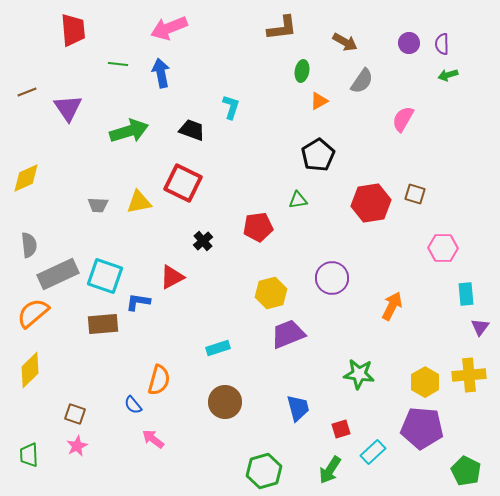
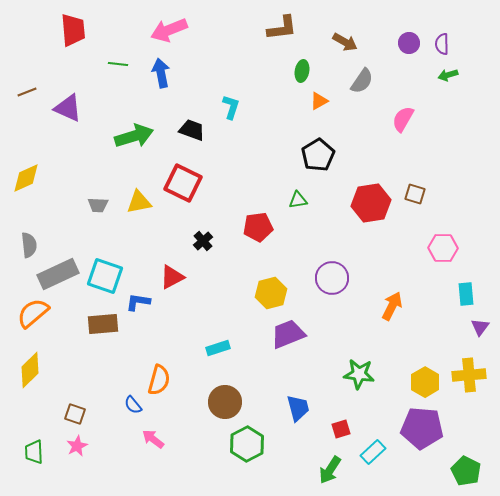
pink arrow at (169, 28): moved 2 px down
purple triangle at (68, 108): rotated 32 degrees counterclockwise
green arrow at (129, 131): moved 5 px right, 5 px down
green trapezoid at (29, 455): moved 5 px right, 3 px up
green hexagon at (264, 471): moved 17 px left, 27 px up; rotated 12 degrees counterclockwise
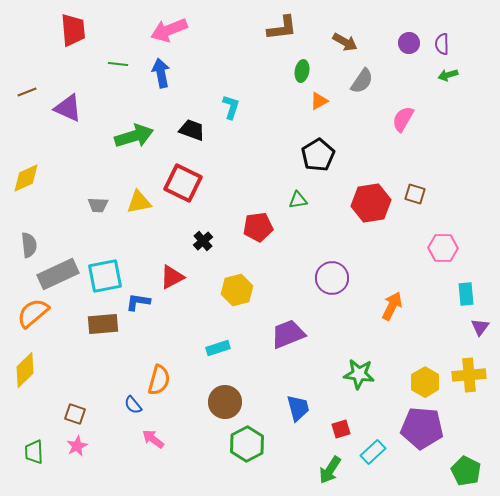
cyan square at (105, 276): rotated 30 degrees counterclockwise
yellow hexagon at (271, 293): moved 34 px left, 3 px up
yellow diamond at (30, 370): moved 5 px left
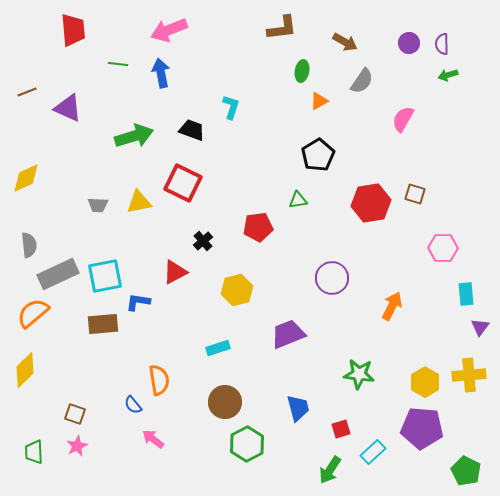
red triangle at (172, 277): moved 3 px right, 5 px up
orange semicircle at (159, 380): rotated 24 degrees counterclockwise
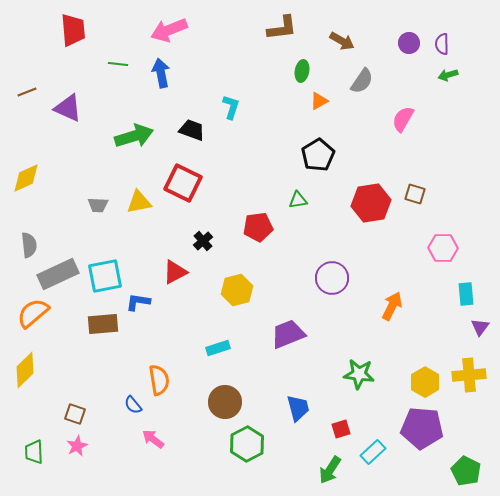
brown arrow at (345, 42): moved 3 px left, 1 px up
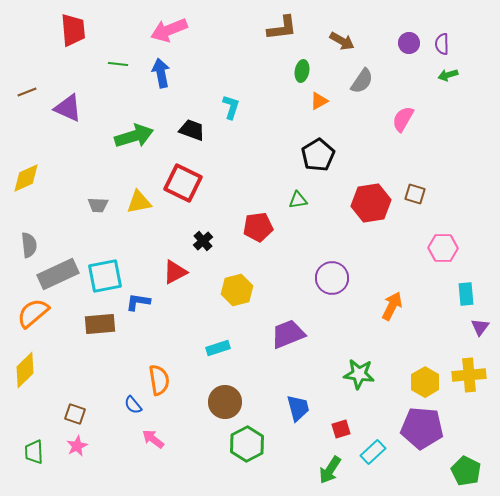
brown rectangle at (103, 324): moved 3 px left
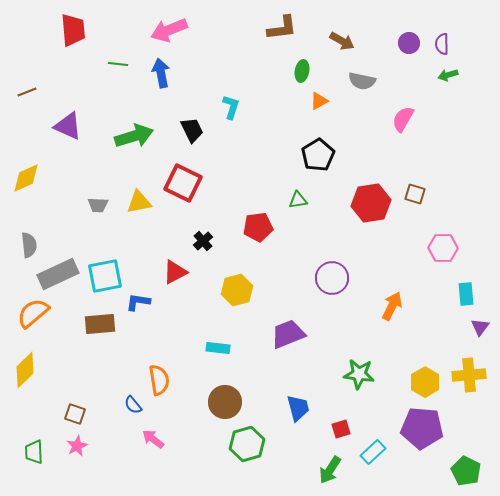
gray semicircle at (362, 81): rotated 68 degrees clockwise
purple triangle at (68, 108): moved 18 px down
black trapezoid at (192, 130): rotated 44 degrees clockwise
cyan rectangle at (218, 348): rotated 25 degrees clockwise
green hexagon at (247, 444): rotated 12 degrees clockwise
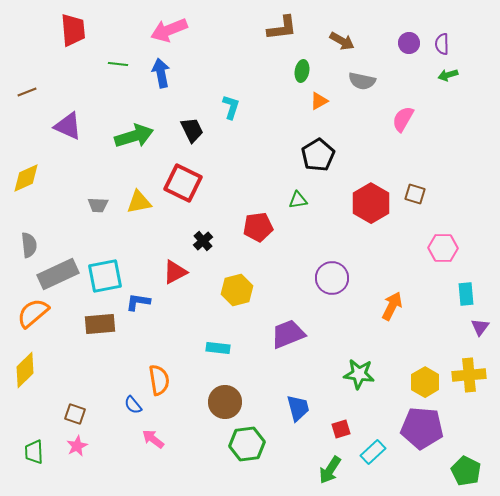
red hexagon at (371, 203): rotated 21 degrees counterclockwise
green hexagon at (247, 444): rotated 8 degrees clockwise
